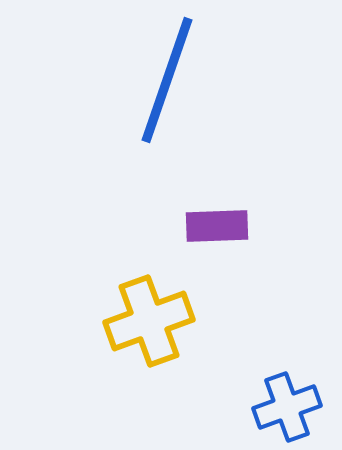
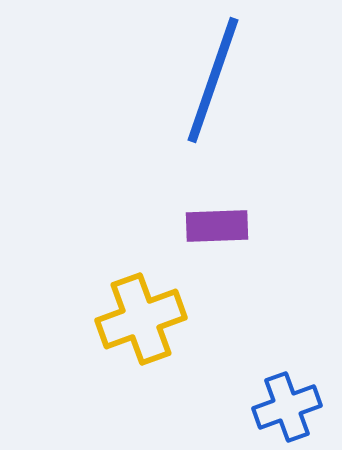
blue line: moved 46 px right
yellow cross: moved 8 px left, 2 px up
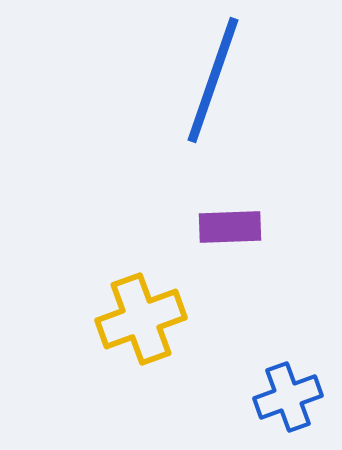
purple rectangle: moved 13 px right, 1 px down
blue cross: moved 1 px right, 10 px up
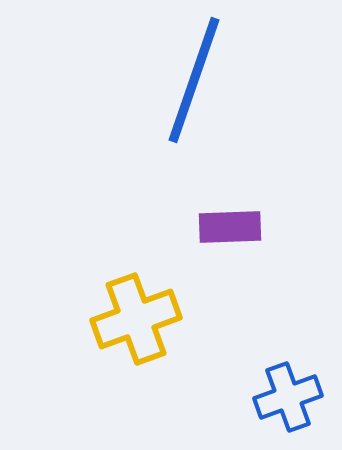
blue line: moved 19 px left
yellow cross: moved 5 px left
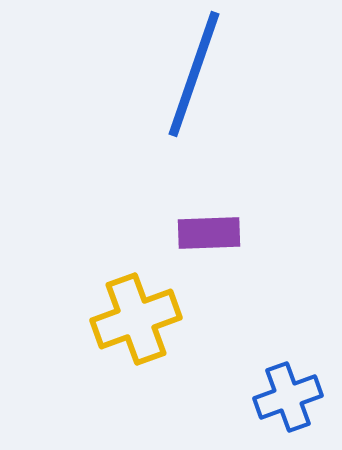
blue line: moved 6 px up
purple rectangle: moved 21 px left, 6 px down
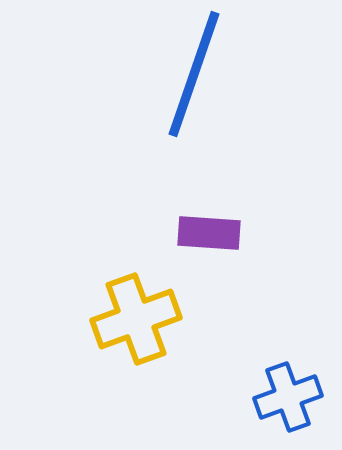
purple rectangle: rotated 6 degrees clockwise
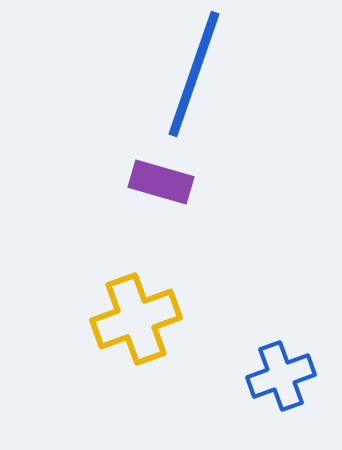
purple rectangle: moved 48 px left, 51 px up; rotated 12 degrees clockwise
blue cross: moved 7 px left, 21 px up
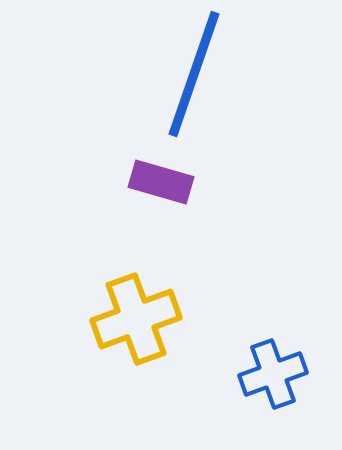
blue cross: moved 8 px left, 2 px up
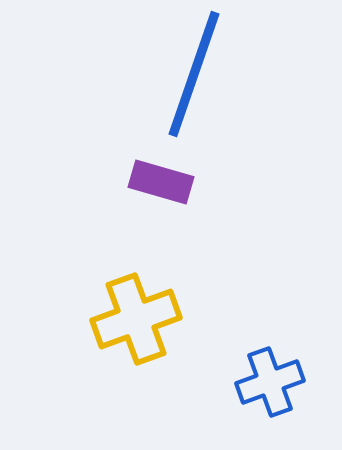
blue cross: moved 3 px left, 8 px down
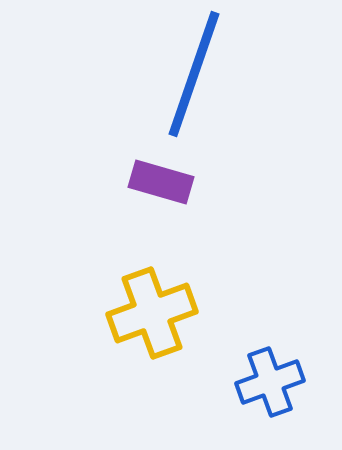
yellow cross: moved 16 px right, 6 px up
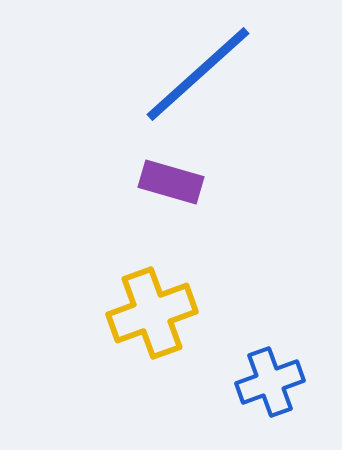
blue line: moved 4 px right; rotated 29 degrees clockwise
purple rectangle: moved 10 px right
